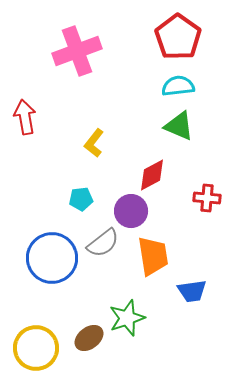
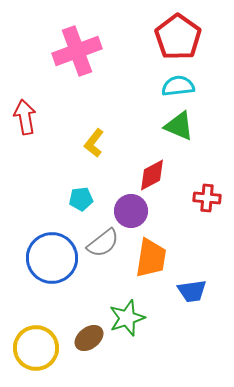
orange trapezoid: moved 2 px left, 2 px down; rotated 18 degrees clockwise
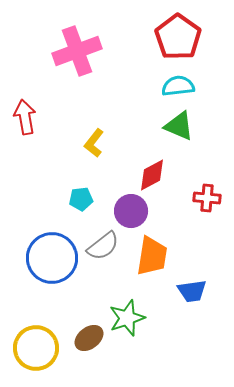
gray semicircle: moved 3 px down
orange trapezoid: moved 1 px right, 2 px up
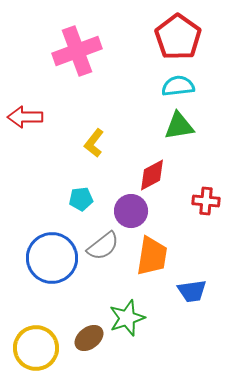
red arrow: rotated 80 degrees counterclockwise
green triangle: rotated 32 degrees counterclockwise
red cross: moved 1 px left, 3 px down
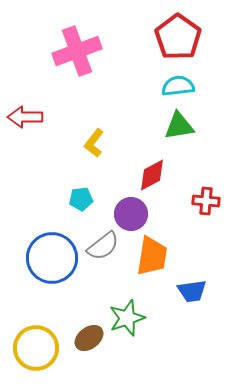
purple circle: moved 3 px down
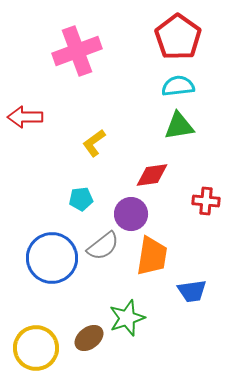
yellow L-shape: rotated 16 degrees clockwise
red diamond: rotated 20 degrees clockwise
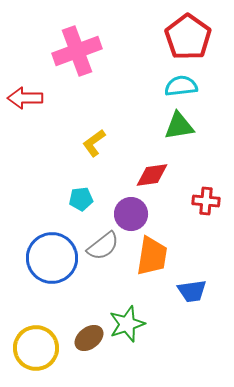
red pentagon: moved 10 px right
cyan semicircle: moved 3 px right
red arrow: moved 19 px up
green star: moved 6 px down
